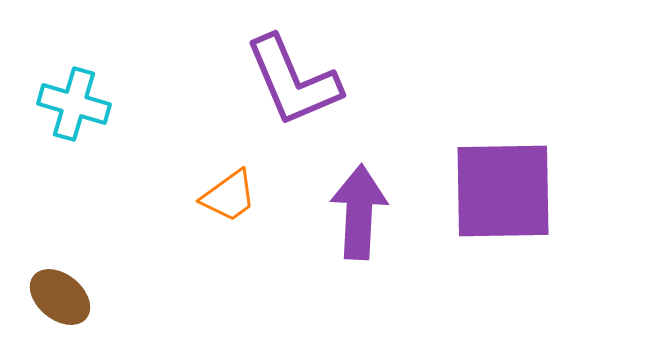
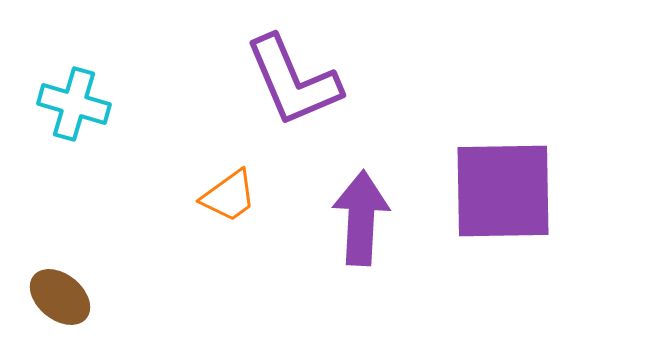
purple arrow: moved 2 px right, 6 px down
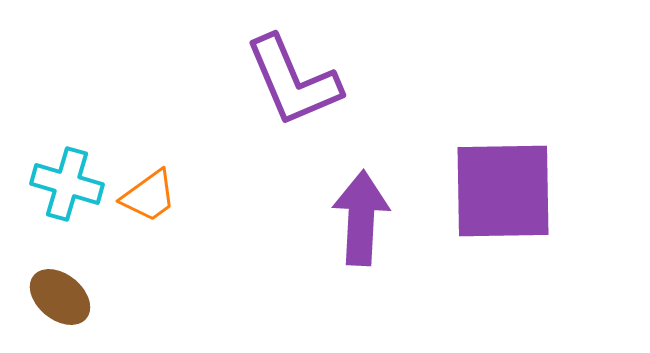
cyan cross: moved 7 px left, 80 px down
orange trapezoid: moved 80 px left
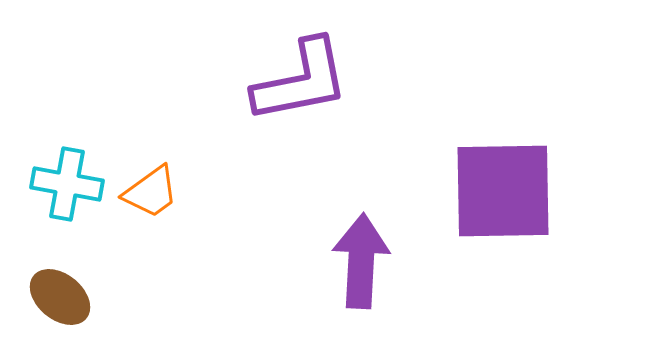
purple L-shape: moved 8 px right; rotated 78 degrees counterclockwise
cyan cross: rotated 6 degrees counterclockwise
orange trapezoid: moved 2 px right, 4 px up
purple arrow: moved 43 px down
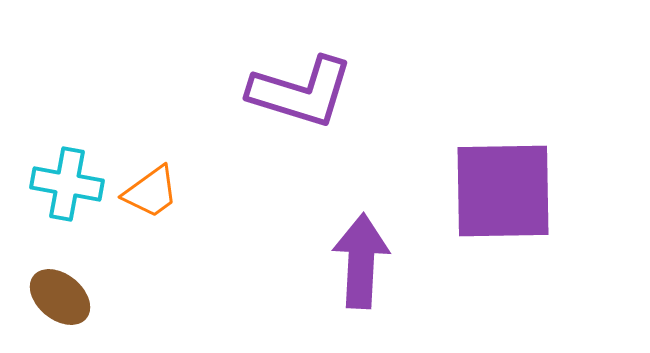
purple L-shape: moved 11 px down; rotated 28 degrees clockwise
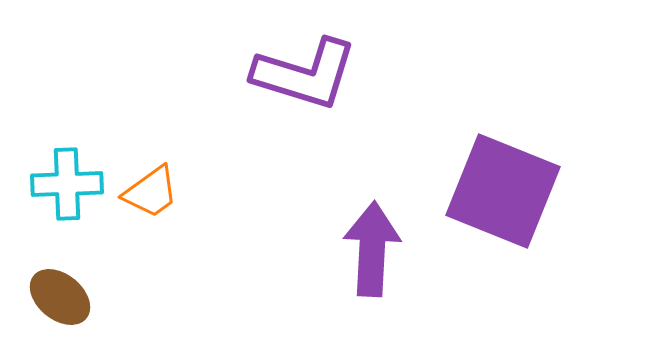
purple L-shape: moved 4 px right, 18 px up
cyan cross: rotated 12 degrees counterclockwise
purple square: rotated 23 degrees clockwise
purple arrow: moved 11 px right, 12 px up
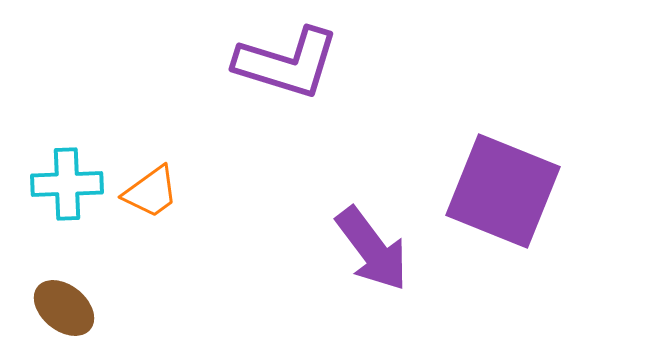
purple L-shape: moved 18 px left, 11 px up
purple arrow: rotated 140 degrees clockwise
brown ellipse: moved 4 px right, 11 px down
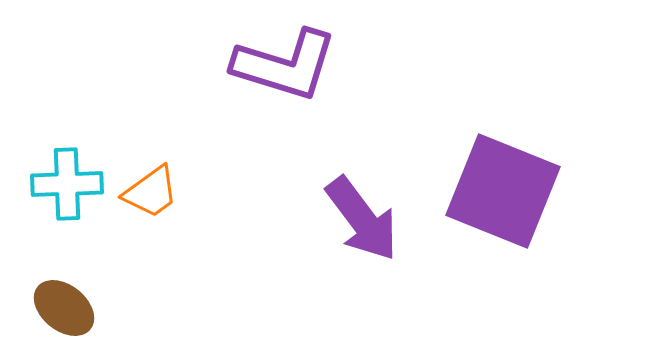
purple L-shape: moved 2 px left, 2 px down
purple arrow: moved 10 px left, 30 px up
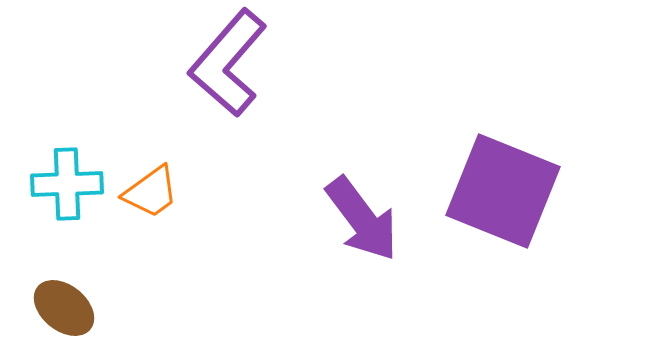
purple L-shape: moved 57 px left, 2 px up; rotated 114 degrees clockwise
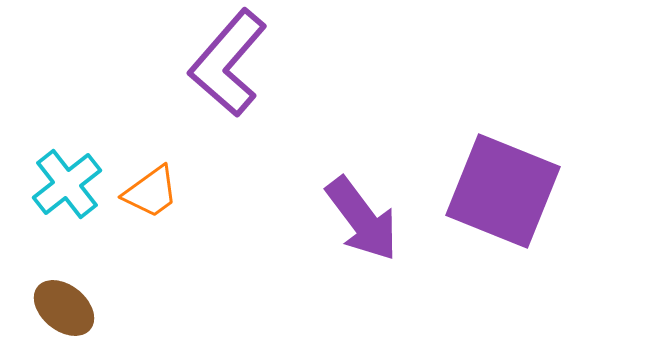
cyan cross: rotated 36 degrees counterclockwise
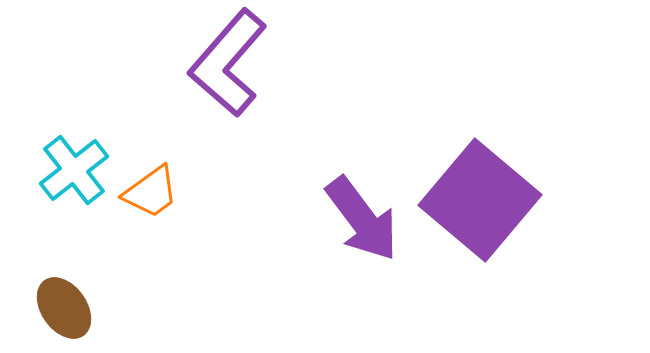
cyan cross: moved 7 px right, 14 px up
purple square: moved 23 px left, 9 px down; rotated 18 degrees clockwise
brown ellipse: rotated 16 degrees clockwise
